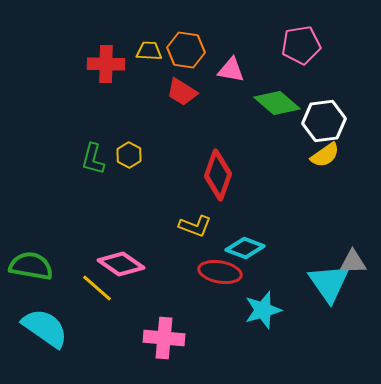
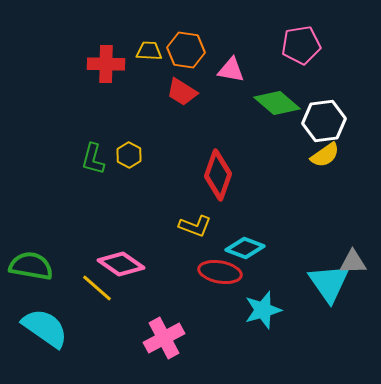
pink cross: rotated 33 degrees counterclockwise
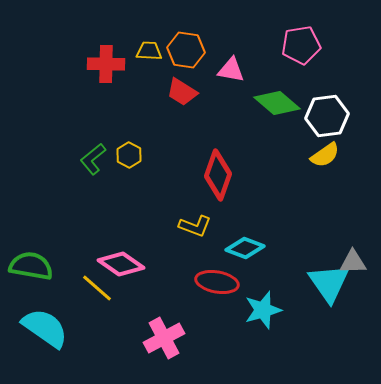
white hexagon: moved 3 px right, 5 px up
green L-shape: rotated 36 degrees clockwise
red ellipse: moved 3 px left, 10 px down
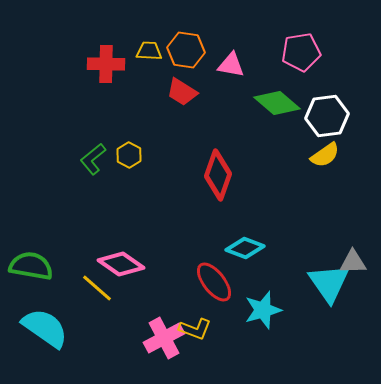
pink pentagon: moved 7 px down
pink triangle: moved 5 px up
yellow L-shape: moved 103 px down
red ellipse: moved 3 px left; rotated 42 degrees clockwise
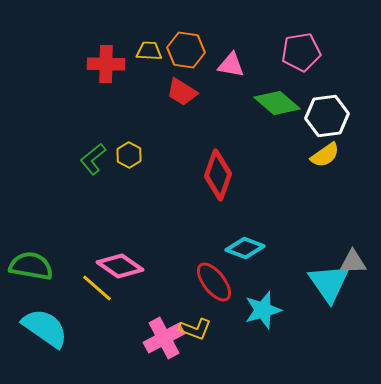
pink diamond: moved 1 px left, 2 px down
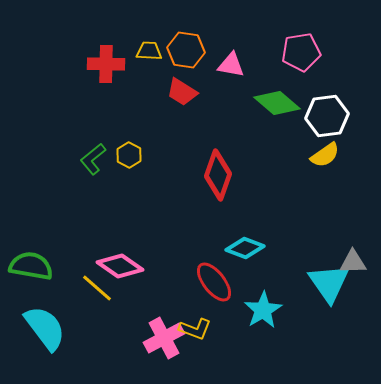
cyan star: rotated 15 degrees counterclockwise
cyan semicircle: rotated 18 degrees clockwise
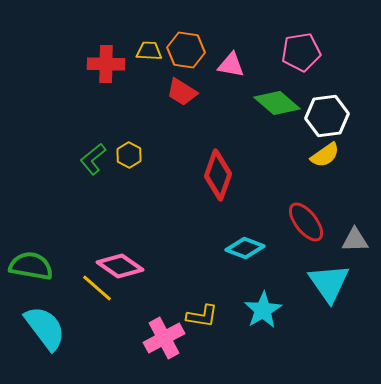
gray triangle: moved 2 px right, 22 px up
red ellipse: moved 92 px right, 60 px up
yellow L-shape: moved 7 px right, 13 px up; rotated 12 degrees counterclockwise
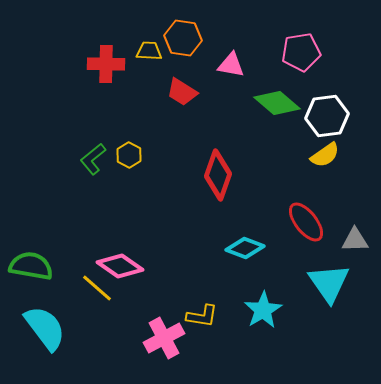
orange hexagon: moved 3 px left, 12 px up
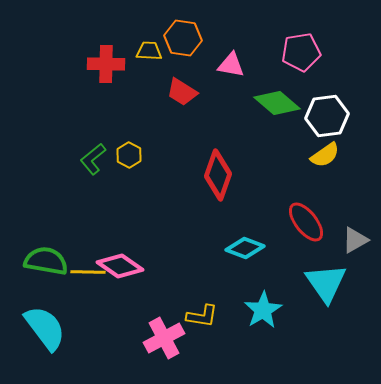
gray triangle: rotated 28 degrees counterclockwise
green semicircle: moved 15 px right, 5 px up
cyan triangle: moved 3 px left
yellow line: moved 9 px left, 16 px up; rotated 40 degrees counterclockwise
